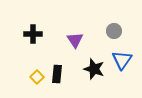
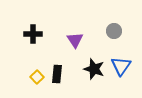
blue triangle: moved 1 px left, 6 px down
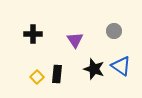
blue triangle: rotated 30 degrees counterclockwise
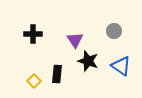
black star: moved 6 px left, 8 px up
yellow square: moved 3 px left, 4 px down
